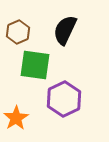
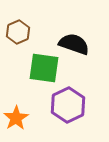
black semicircle: moved 9 px right, 14 px down; rotated 84 degrees clockwise
green square: moved 9 px right, 3 px down
purple hexagon: moved 4 px right, 6 px down
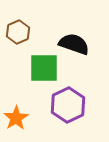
green square: rotated 8 degrees counterclockwise
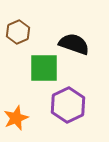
orange star: rotated 10 degrees clockwise
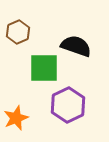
black semicircle: moved 2 px right, 2 px down
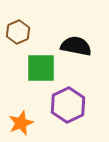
black semicircle: rotated 8 degrees counterclockwise
green square: moved 3 px left
orange star: moved 5 px right, 5 px down
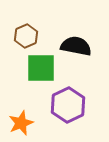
brown hexagon: moved 8 px right, 4 px down
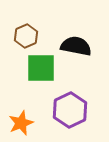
purple hexagon: moved 2 px right, 5 px down
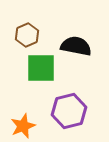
brown hexagon: moved 1 px right, 1 px up
purple hexagon: moved 1 px left, 1 px down; rotated 12 degrees clockwise
orange star: moved 2 px right, 3 px down
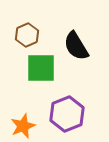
black semicircle: rotated 132 degrees counterclockwise
purple hexagon: moved 2 px left, 3 px down; rotated 8 degrees counterclockwise
